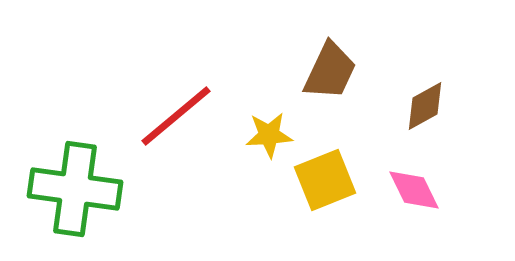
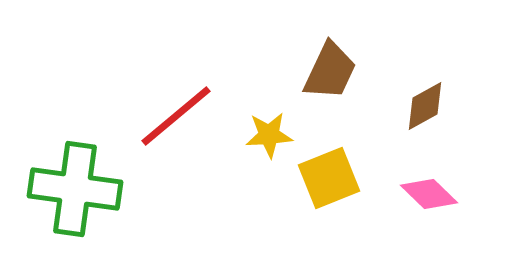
yellow square: moved 4 px right, 2 px up
pink diamond: moved 15 px right, 4 px down; rotated 20 degrees counterclockwise
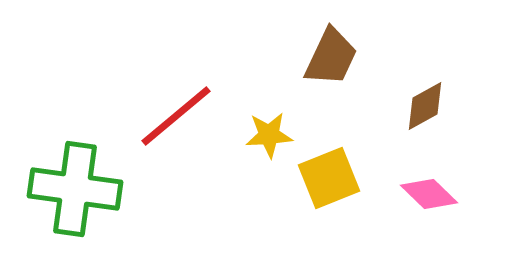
brown trapezoid: moved 1 px right, 14 px up
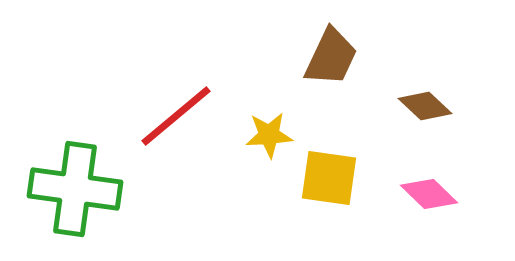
brown diamond: rotated 72 degrees clockwise
yellow square: rotated 30 degrees clockwise
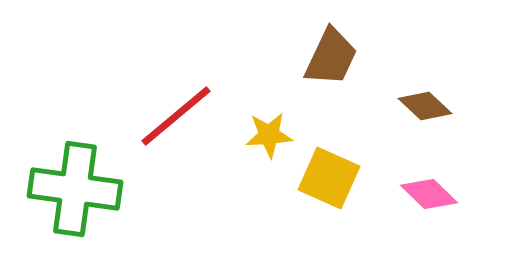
yellow square: rotated 16 degrees clockwise
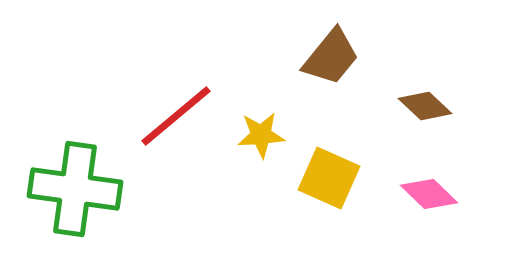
brown trapezoid: rotated 14 degrees clockwise
yellow star: moved 8 px left
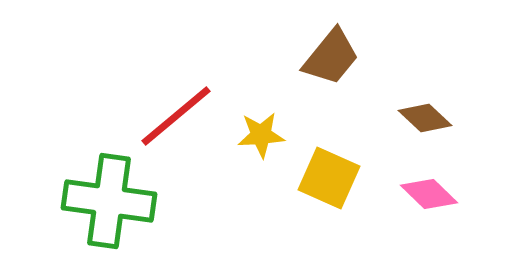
brown diamond: moved 12 px down
green cross: moved 34 px right, 12 px down
